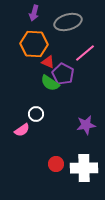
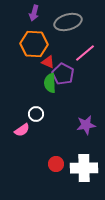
green semicircle: rotated 54 degrees clockwise
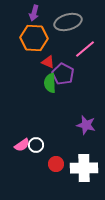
orange hexagon: moved 6 px up
pink line: moved 4 px up
white circle: moved 31 px down
purple star: rotated 24 degrees clockwise
pink semicircle: moved 15 px down
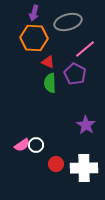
purple pentagon: moved 12 px right
purple star: rotated 18 degrees clockwise
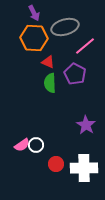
purple arrow: rotated 42 degrees counterclockwise
gray ellipse: moved 3 px left, 5 px down
pink line: moved 3 px up
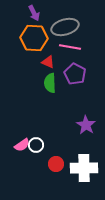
pink line: moved 15 px left, 1 px down; rotated 50 degrees clockwise
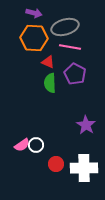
purple arrow: rotated 49 degrees counterclockwise
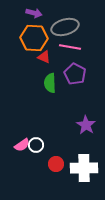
red triangle: moved 4 px left, 5 px up
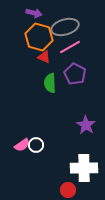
orange hexagon: moved 5 px right, 1 px up; rotated 12 degrees clockwise
pink line: rotated 40 degrees counterclockwise
red circle: moved 12 px right, 26 px down
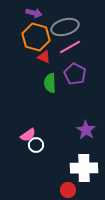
orange hexagon: moved 3 px left
purple star: moved 5 px down
pink semicircle: moved 6 px right, 10 px up
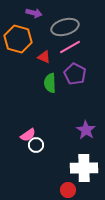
orange hexagon: moved 18 px left, 2 px down
